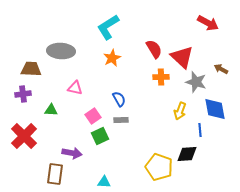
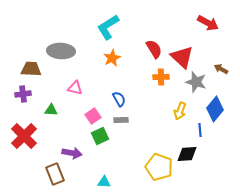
blue diamond: rotated 50 degrees clockwise
brown rectangle: rotated 30 degrees counterclockwise
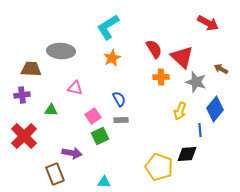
purple cross: moved 1 px left, 1 px down
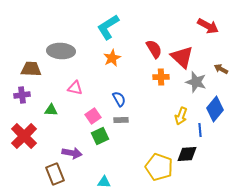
red arrow: moved 3 px down
yellow arrow: moved 1 px right, 5 px down
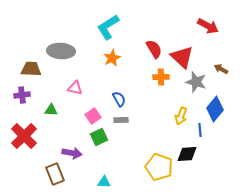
green square: moved 1 px left, 1 px down
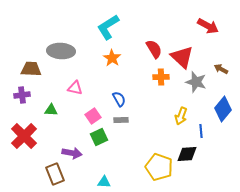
orange star: rotated 12 degrees counterclockwise
blue diamond: moved 8 px right
blue line: moved 1 px right, 1 px down
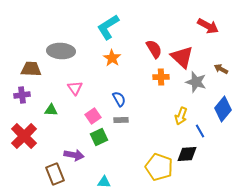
pink triangle: rotated 42 degrees clockwise
blue line: moved 1 px left; rotated 24 degrees counterclockwise
purple arrow: moved 2 px right, 2 px down
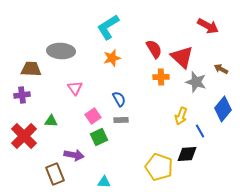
orange star: rotated 24 degrees clockwise
green triangle: moved 11 px down
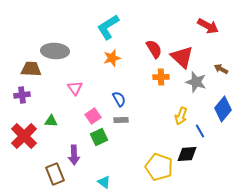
gray ellipse: moved 6 px left
purple arrow: rotated 78 degrees clockwise
cyan triangle: rotated 32 degrees clockwise
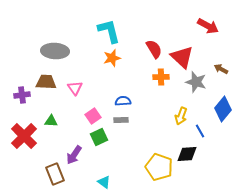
cyan L-shape: moved 1 px right, 4 px down; rotated 108 degrees clockwise
brown trapezoid: moved 15 px right, 13 px down
blue semicircle: moved 4 px right, 2 px down; rotated 63 degrees counterclockwise
purple arrow: rotated 36 degrees clockwise
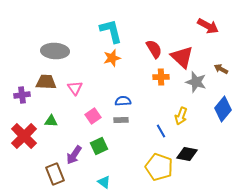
cyan L-shape: moved 2 px right
blue line: moved 39 px left
green square: moved 9 px down
black diamond: rotated 15 degrees clockwise
